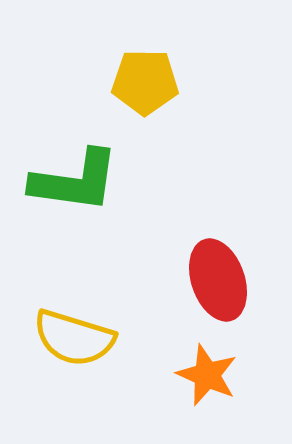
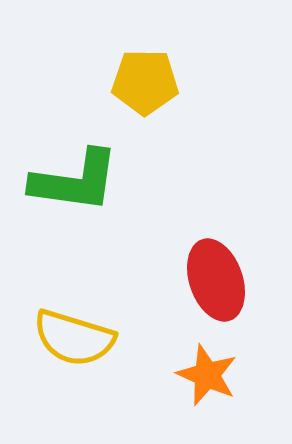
red ellipse: moved 2 px left
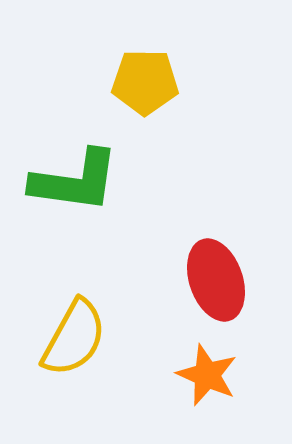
yellow semicircle: rotated 78 degrees counterclockwise
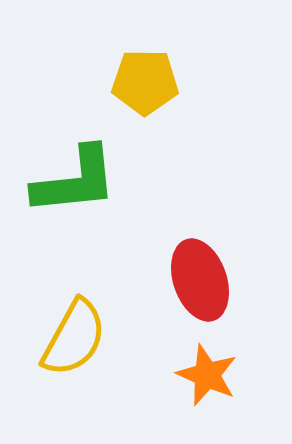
green L-shape: rotated 14 degrees counterclockwise
red ellipse: moved 16 px left
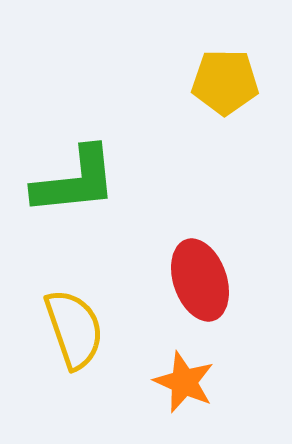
yellow pentagon: moved 80 px right
yellow semicircle: moved 9 px up; rotated 48 degrees counterclockwise
orange star: moved 23 px left, 7 px down
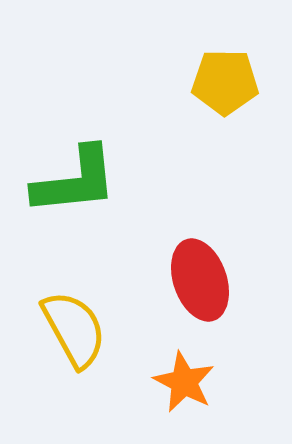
yellow semicircle: rotated 10 degrees counterclockwise
orange star: rotated 4 degrees clockwise
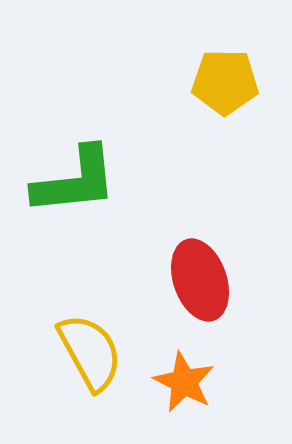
yellow semicircle: moved 16 px right, 23 px down
